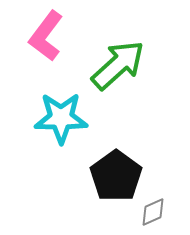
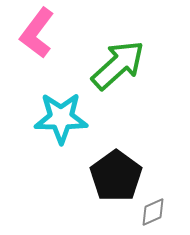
pink L-shape: moved 9 px left, 3 px up
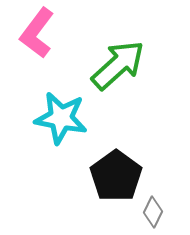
cyan star: rotated 10 degrees clockwise
gray diamond: rotated 40 degrees counterclockwise
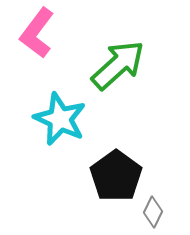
cyan star: moved 1 px left, 1 px down; rotated 14 degrees clockwise
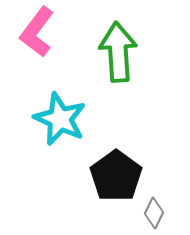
pink L-shape: moved 1 px up
green arrow: moved 13 px up; rotated 52 degrees counterclockwise
gray diamond: moved 1 px right, 1 px down
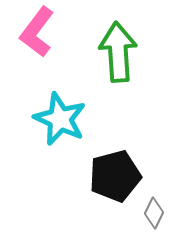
black pentagon: moved 1 px left; rotated 21 degrees clockwise
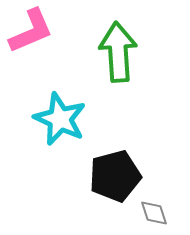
pink L-shape: moved 6 px left, 1 px up; rotated 150 degrees counterclockwise
gray diamond: rotated 44 degrees counterclockwise
